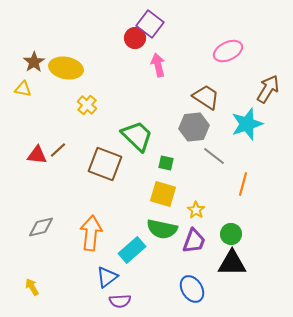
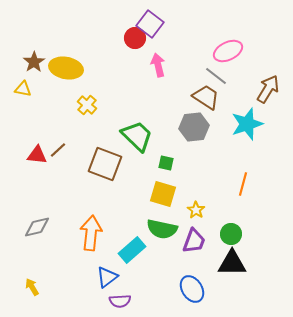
gray line: moved 2 px right, 80 px up
gray diamond: moved 4 px left
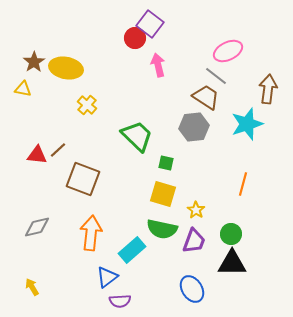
brown arrow: rotated 24 degrees counterclockwise
brown square: moved 22 px left, 15 px down
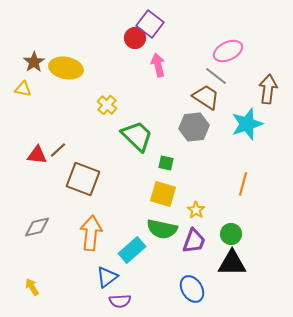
yellow cross: moved 20 px right
